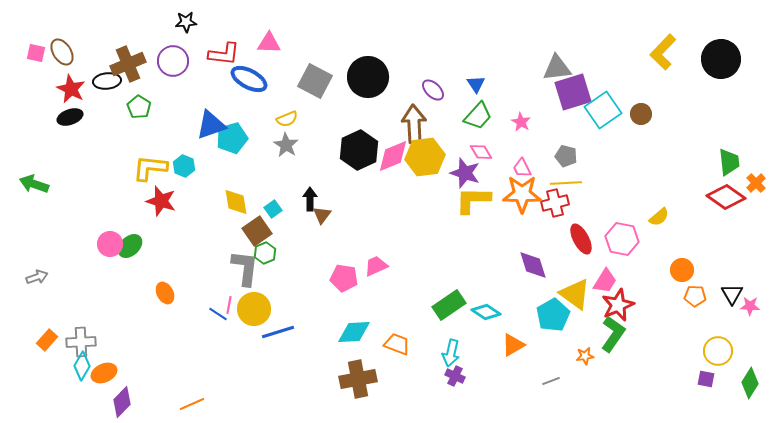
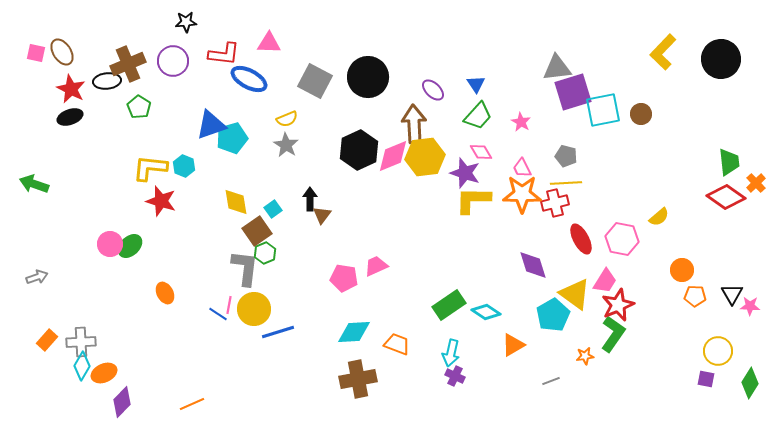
cyan square at (603, 110): rotated 24 degrees clockwise
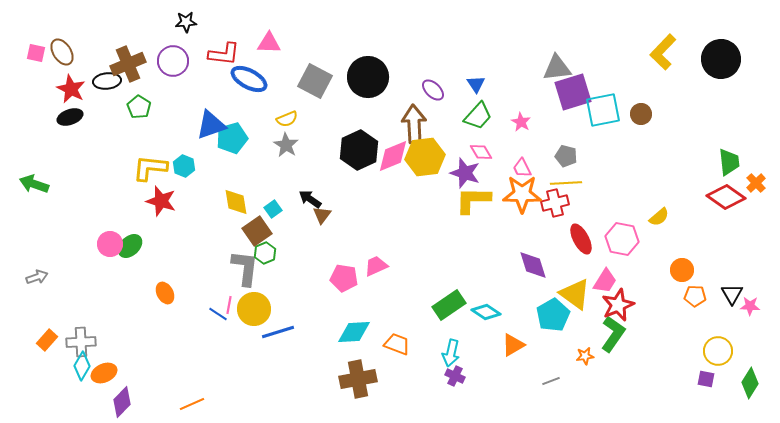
black arrow at (310, 199): rotated 55 degrees counterclockwise
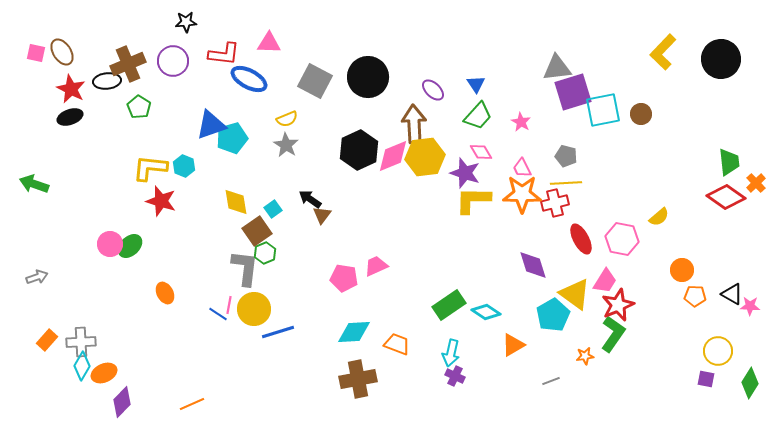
black triangle at (732, 294): rotated 30 degrees counterclockwise
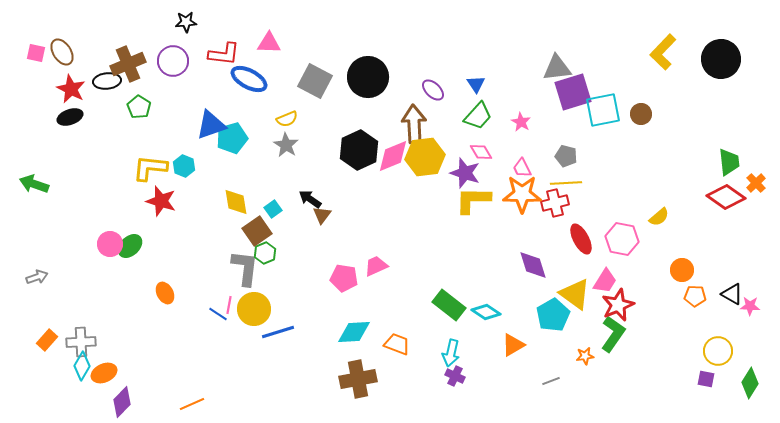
green rectangle at (449, 305): rotated 72 degrees clockwise
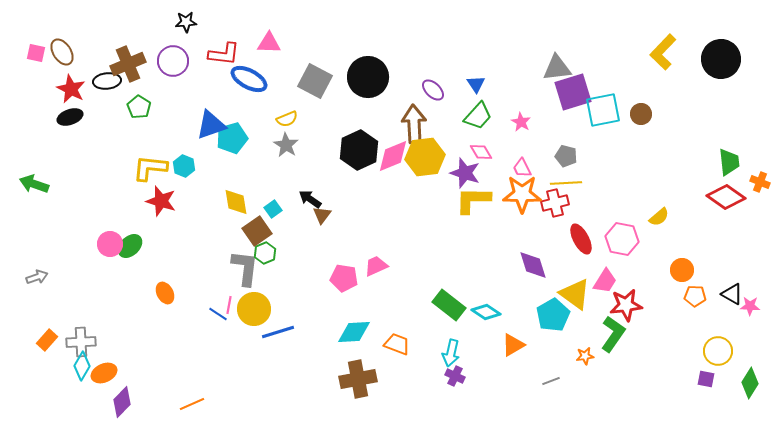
orange cross at (756, 183): moved 4 px right, 1 px up; rotated 24 degrees counterclockwise
red star at (618, 305): moved 8 px right; rotated 16 degrees clockwise
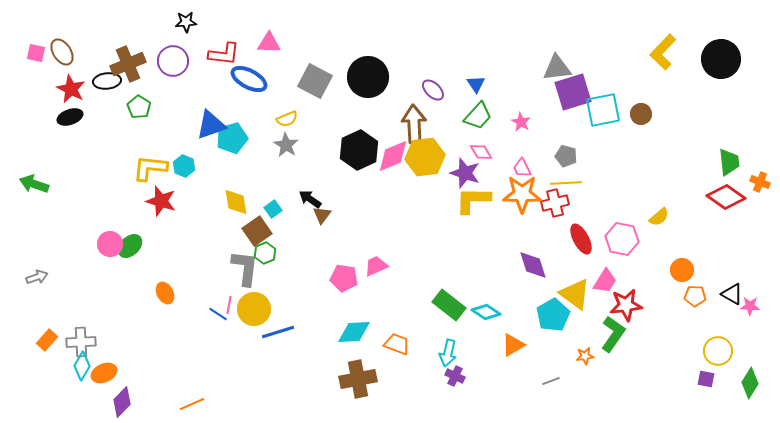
cyan arrow at (451, 353): moved 3 px left
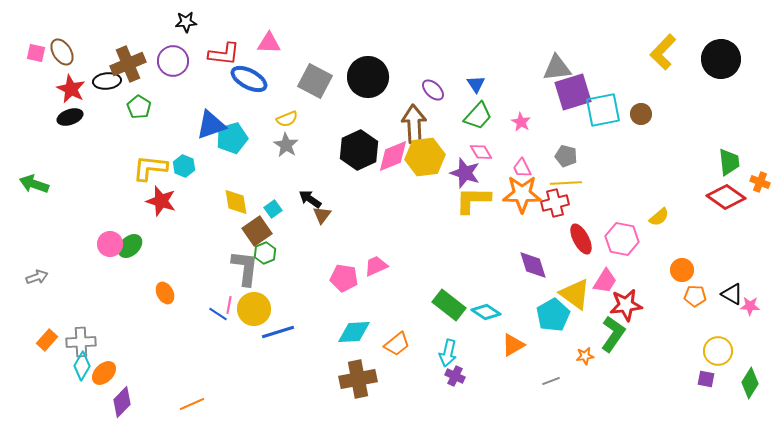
orange trapezoid at (397, 344): rotated 120 degrees clockwise
orange ellipse at (104, 373): rotated 20 degrees counterclockwise
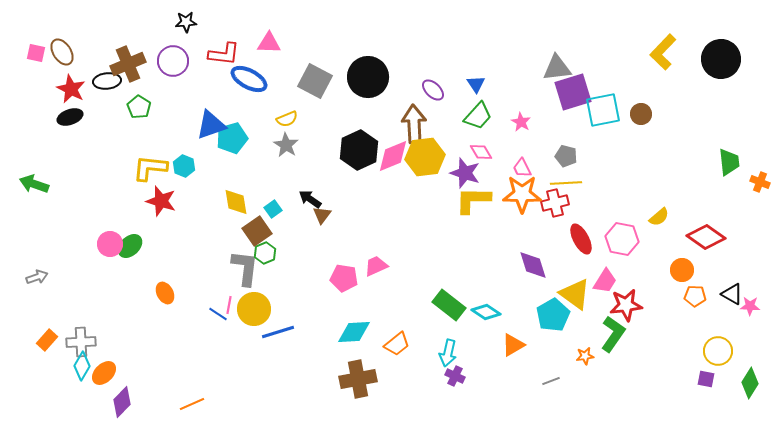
red diamond at (726, 197): moved 20 px left, 40 px down
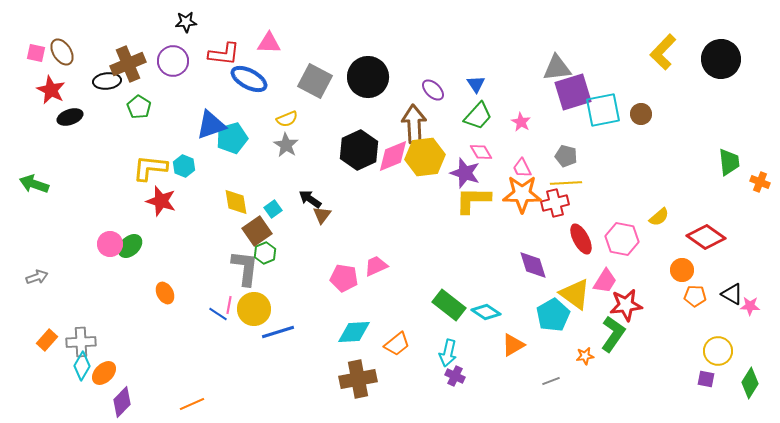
red star at (71, 89): moved 20 px left, 1 px down
